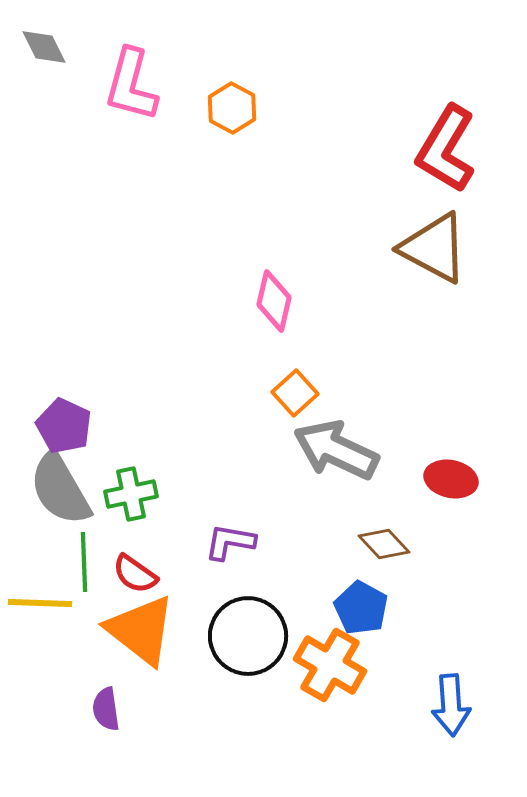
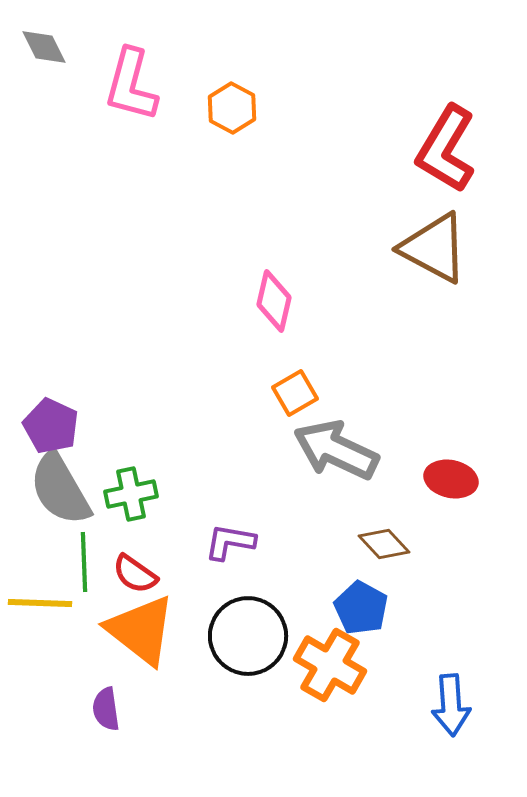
orange square: rotated 12 degrees clockwise
purple pentagon: moved 13 px left
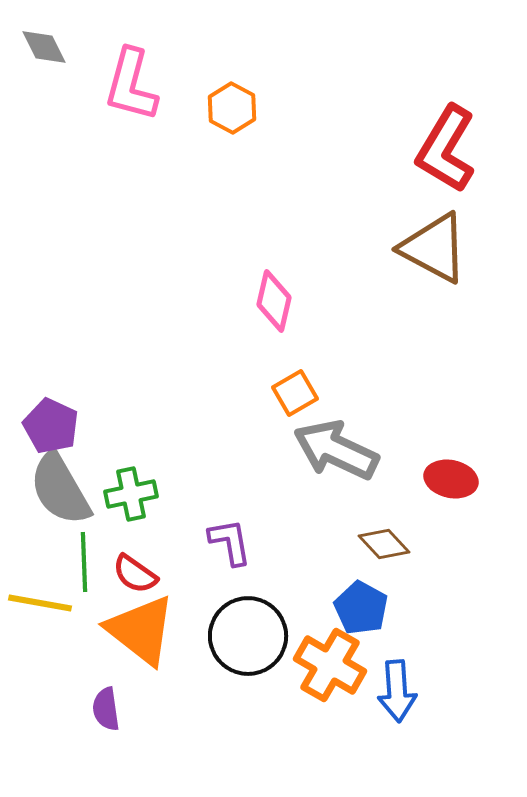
purple L-shape: rotated 70 degrees clockwise
yellow line: rotated 8 degrees clockwise
blue arrow: moved 54 px left, 14 px up
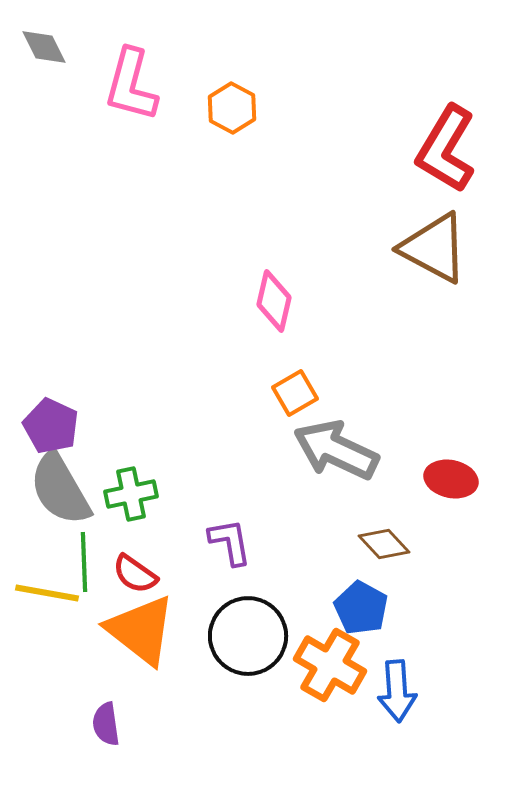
yellow line: moved 7 px right, 10 px up
purple semicircle: moved 15 px down
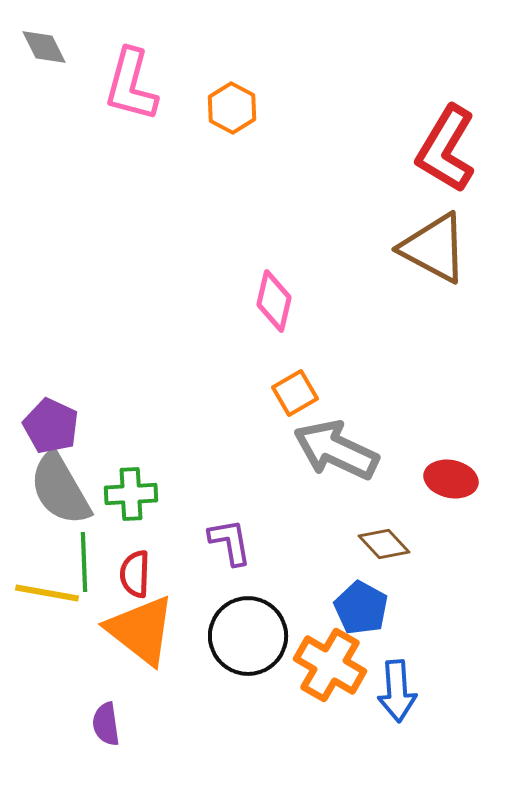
green cross: rotated 9 degrees clockwise
red semicircle: rotated 57 degrees clockwise
